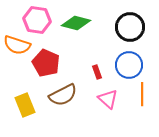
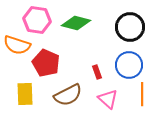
brown semicircle: moved 5 px right
yellow rectangle: moved 11 px up; rotated 20 degrees clockwise
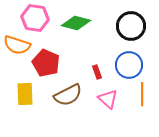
pink hexagon: moved 2 px left, 2 px up
black circle: moved 1 px right, 1 px up
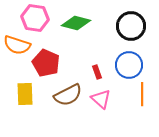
pink triangle: moved 7 px left
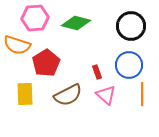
pink hexagon: rotated 12 degrees counterclockwise
red pentagon: rotated 16 degrees clockwise
pink triangle: moved 5 px right, 4 px up
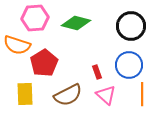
red pentagon: moved 2 px left
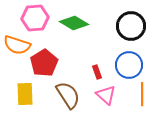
green diamond: moved 2 px left; rotated 16 degrees clockwise
brown semicircle: rotated 96 degrees counterclockwise
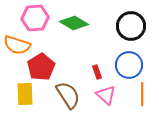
red pentagon: moved 3 px left, 4 px down
